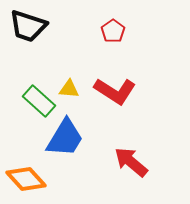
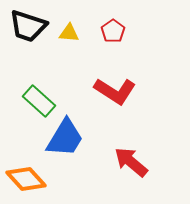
yellow triangle: moved 56 px up
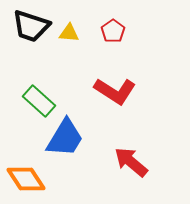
black trapezoid: moved 3 px right
orange diamond: rotated 9 degrees clockwise
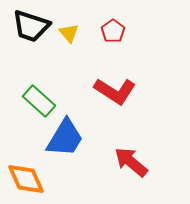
yellow triangle: rotated 45 degrees clockwise
orange diamond: rotated 9 degrees clockwise
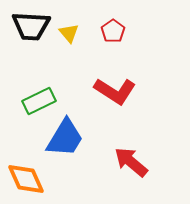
black trapezoid: rotated 15 degrees counterclockwise
green rectangle: rotated 68 degrees counterclockwise
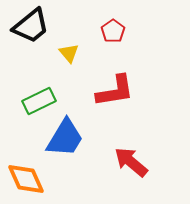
black trapezoid: rotated 42 degrees counterclockwise
yellow triangle: moved 20 px down
red L-shape: rotated 42 degrees counterclockwise
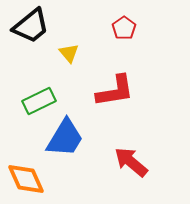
red pentagon: moved 11 px right, 3 px up
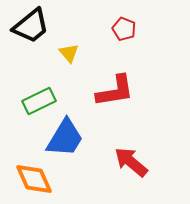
red pentagon: moved 1 px down; rotated 15 degrees counterclockwise
orange diamond: moved 8 px right
